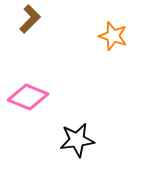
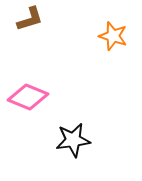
brown L-shape: rotated 28 degrees clockwise
black star: moved 4 px left
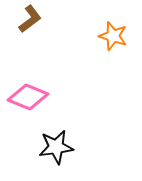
brown L-shape: rotated 20 degrees counterclockwise
black star: moved 17 px left, 7 px down
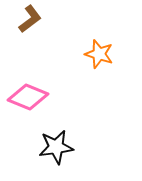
orange star: moved 14 px left, 18 px down
